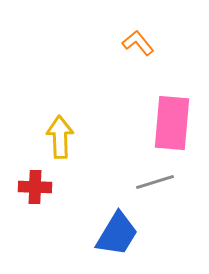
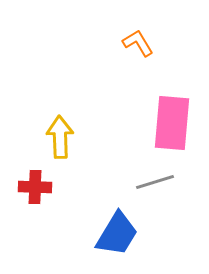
orange L-shape: rotated 8 degrees clockwise
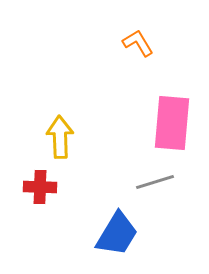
red cross: moved 5 px right
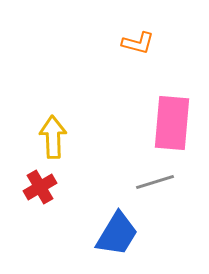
orange L-shape: rotated 136 degrees clockwise
yellow arrow: moved 7 px left
red cross: rotated 32 degrees counterclockwise
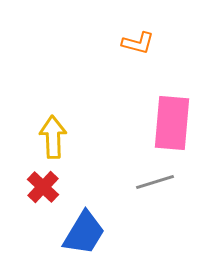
red cross: moved 3 px right; rotated 16 degrees counterclockwise
blue trapezoid: moved 33 px left, 1 px up
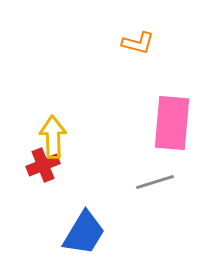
red cross: moved 22 px up; rotated 24 degrees clockwise
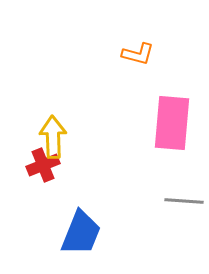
orange L-shape: moved 11 px down
gray line: moved 29 px right, 19 px down; rotated 21 degrees clockwise
blue trapezoid: moved 3 px left; rotated 9 degrees counterclockwise
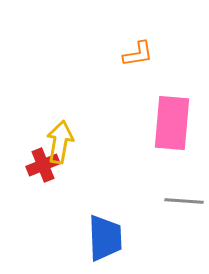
orange L-shape: rotated 24 degrees counterclockwise
yellow arrow: moved 7 px right, 5 px down; rotated 12 degrees clockwise
blue trapezoid: moved 24 px right, 5 px down; rotated 24 degrees counterclockwise
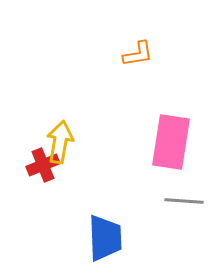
pink rectangle: moved 1 px left, 19 px down; rotated 4 degrees clockwise
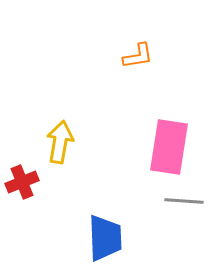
orange L-shape: moved 2 px down
pink rectangle: moved 2 px left, 5 px down
red cross: moved 21 px left, 17 px down
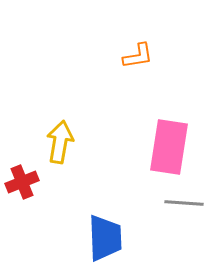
gray line: moved 2 px down
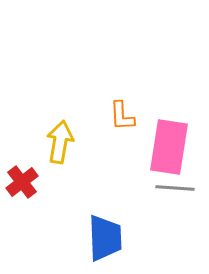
orange L-shape: moved 16 px left, 60 px down; rotated 96 degrees clockwise
red cross: rotated 16 degrees counterclockwise
gray line: moved 9 px left, 15 px up
